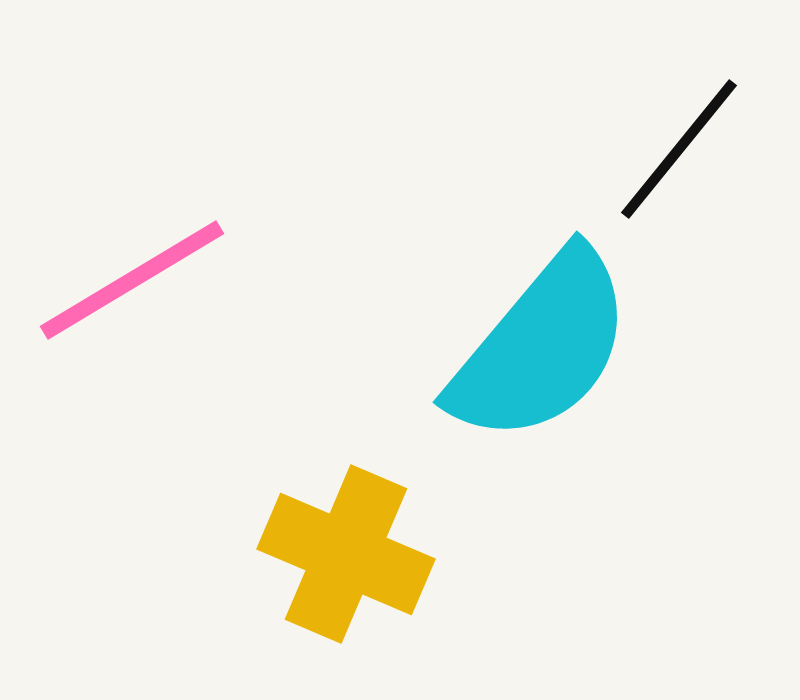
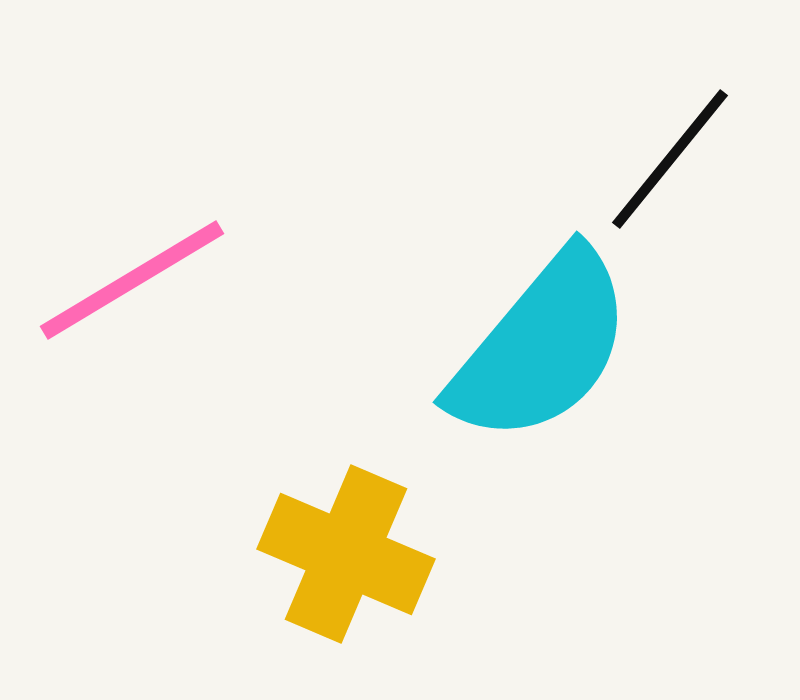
black line: moved 9 px left, 10 px down
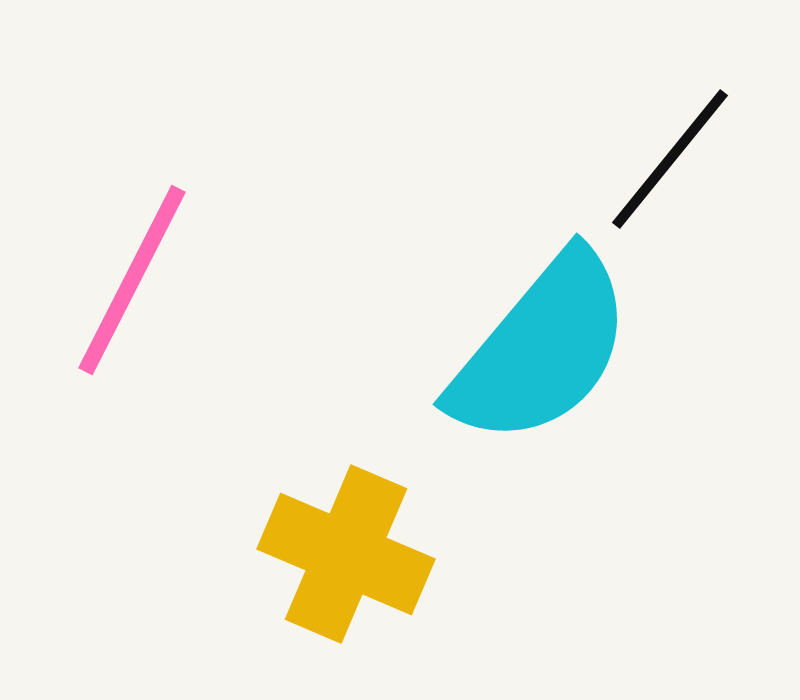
pink line: rotated 32 degrees counterclockwise
cyan semicircle: moved 2 px down
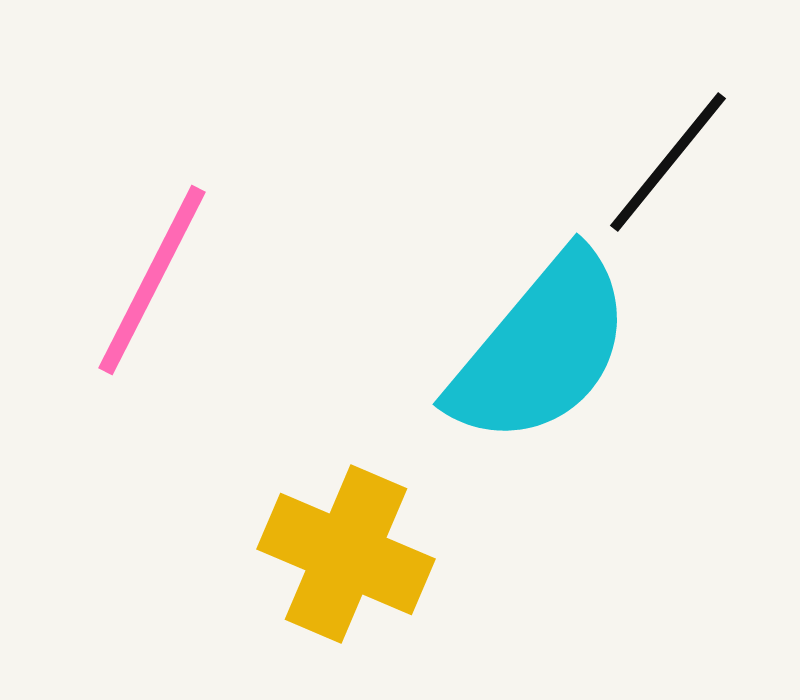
black line: moved 2 px left, 3 px down
pink line: moved 20 px right
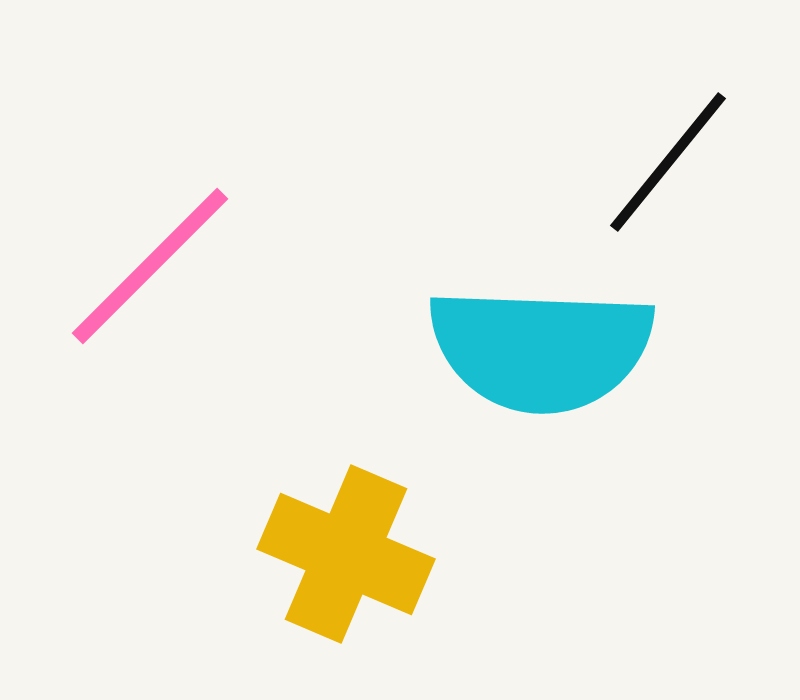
pink line: moved 2 px left, 14 px up; rotated 18 degrees clockwise
cyan semicircle: rotated 52 degrees clockwise
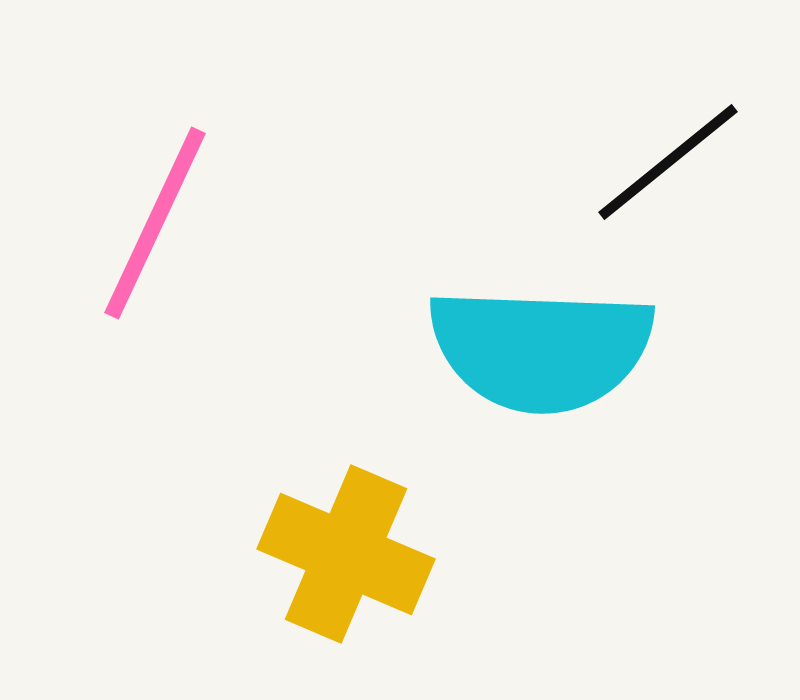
black line: rotated 12 degrees clockwise
pink line: moved 5 px right, 43 px up; rotated 20 degrees counterclockwise
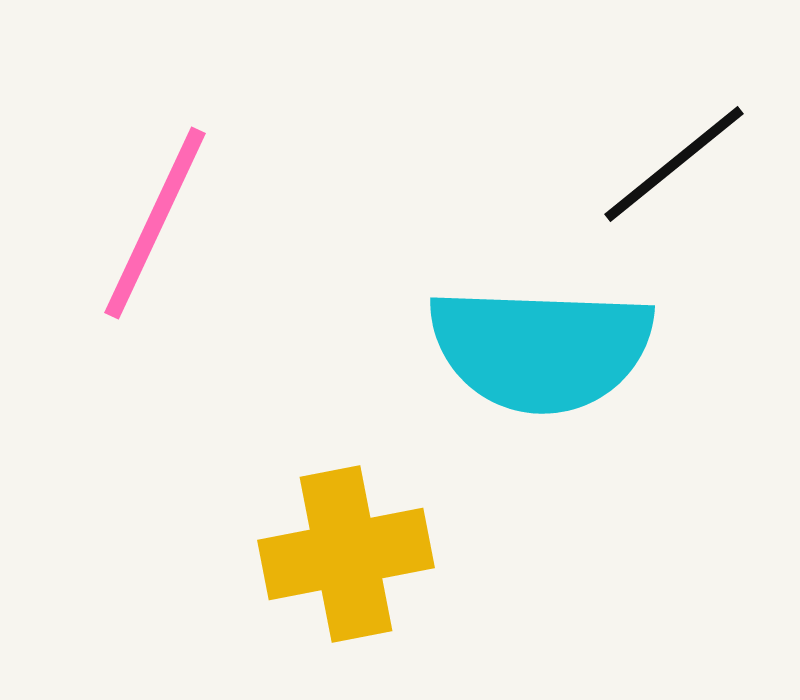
black line: moved 6 px right, 2 px down
yellow cross: rotated 34 degrees counterclockwise
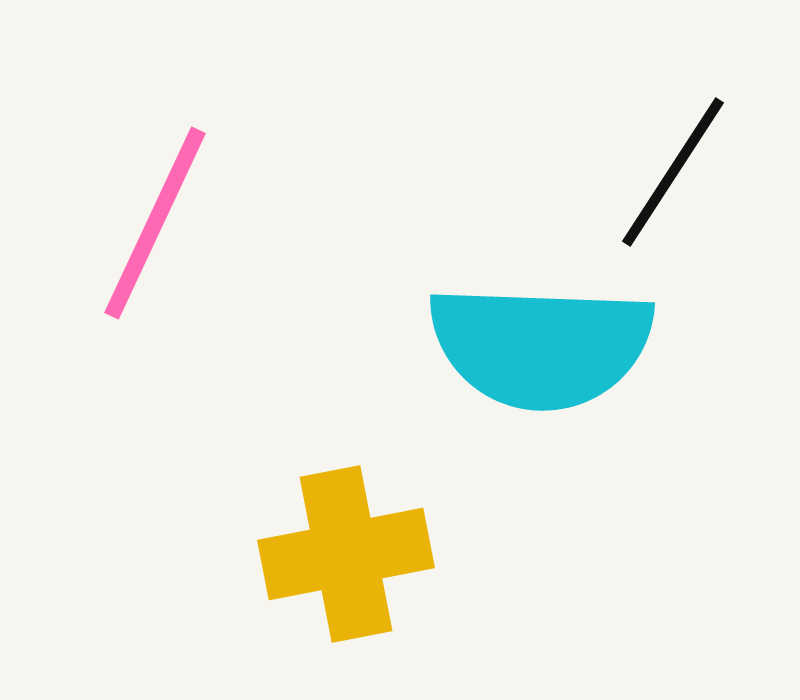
black line: moved 1 px left, 8 px down; rotated 18 degrees counterclockwise
cyan semicircle: moved 3 px up
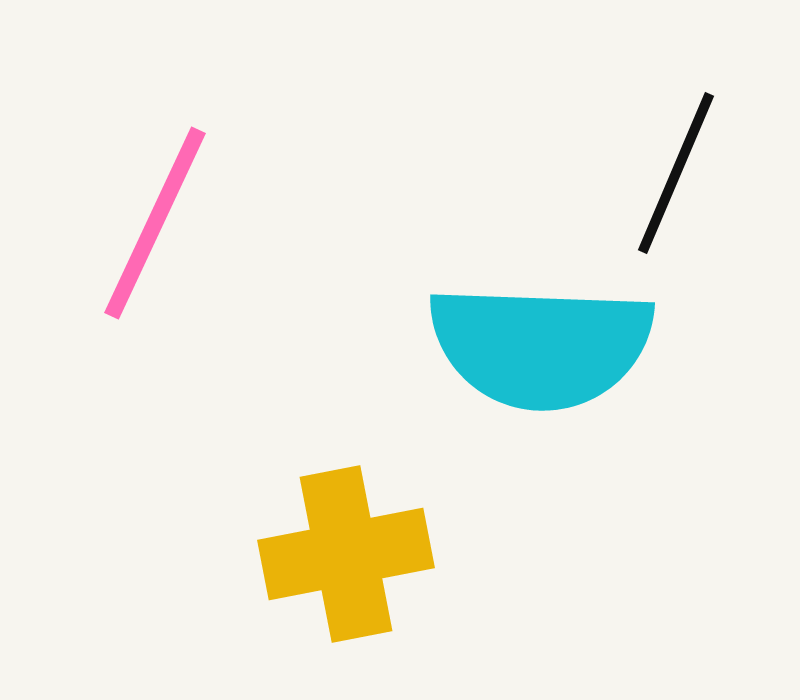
black line: moved 3 px right, 1 px down; rotated 10 degrees counterclockwise
